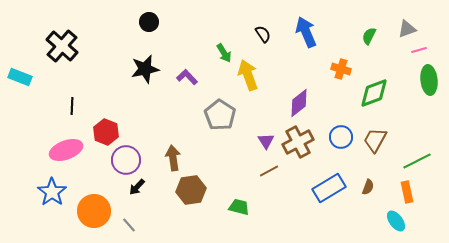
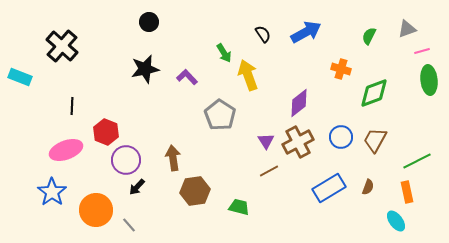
blue arrow: rotated 84 degrees clockwise
pink line: moved 3 px right, 1 px down
brown hexagon: moved 4 px right, 1 px down
orange circle: moved 2 px right, 1 px up
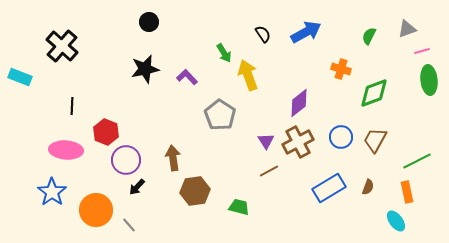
pink ellipse: rotated 24 degrees clockwise
